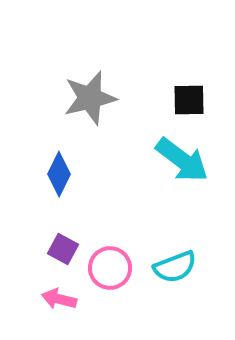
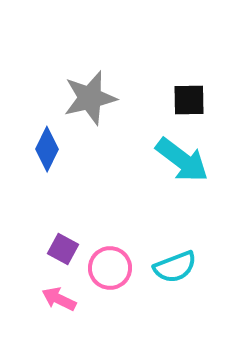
blue diamond: moved 12 px left, 25 px up
pink arrow: rotated 12 degrees clockwise
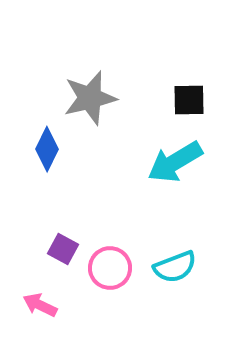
cyan arrow: moved 7 px left, 2 px down; rotated 112 degrees clockwise
pink arrow: moved 19 px left, 6 px down
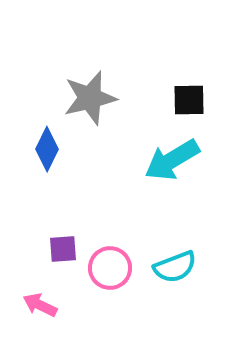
cyan arrow: moved 3 px left, 2 px up
purple square: rotated 32 degrees counterclockwise
